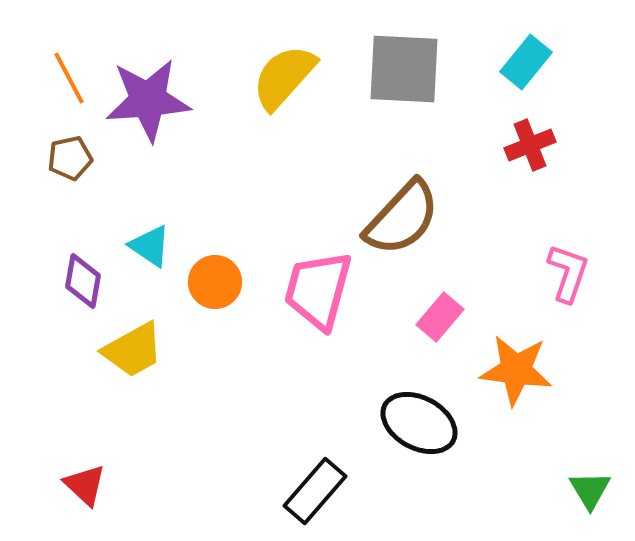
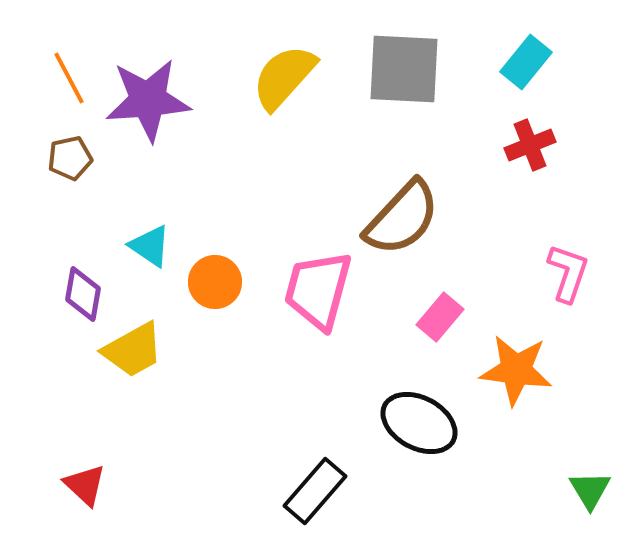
purple diamond: moved 13 px down
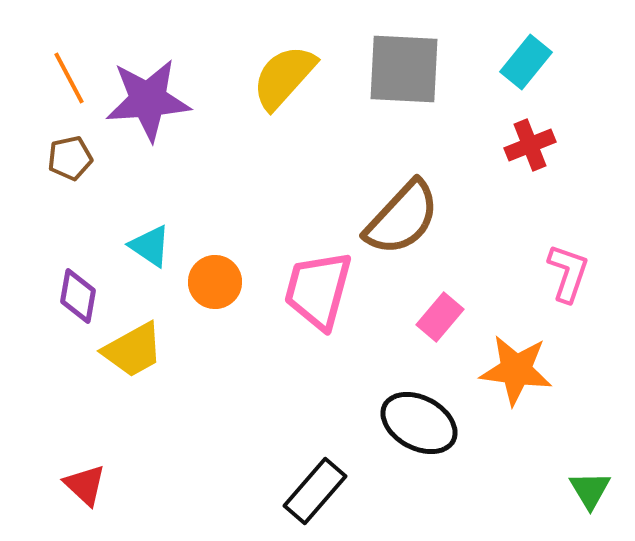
purple diamond: moved 5 px left, 2 px down
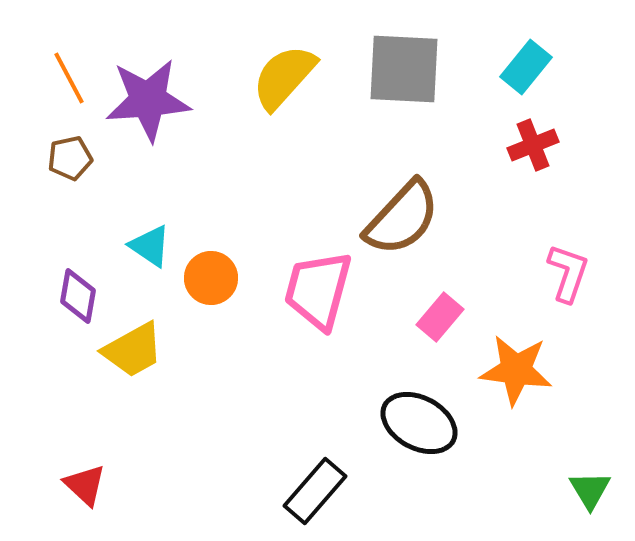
cyan rectangle: moved 5 px down
red cross: moved 3 px right
orange circle: moved 4 px left, 4 px up
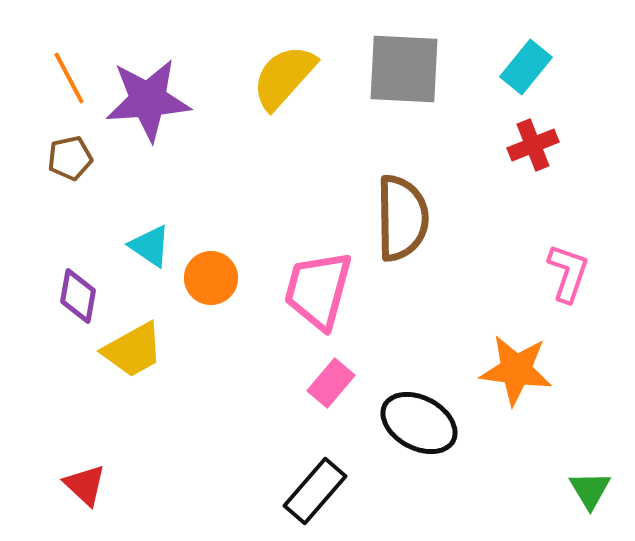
brown semicircle: rotated 44 degrees counterclockwise
pink rectangle: moved 109 px left, 66 px down
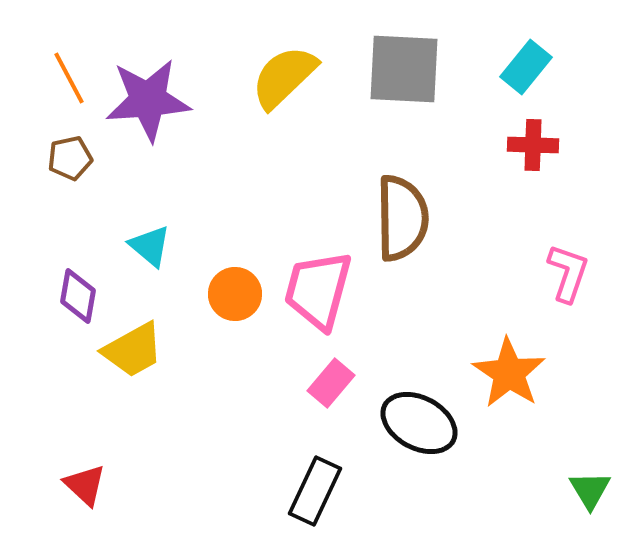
yellow semicircle: rotated 4 degrees clockwise
red cross: rotated 24 degrees clockwise
cyan triangle: rotated 6 degrees clockwise
orange circle: moved 24 px right, 16 px down
orange star: moved 7 px left, 3 px down; rotated 26 degrees clockwise
black rectangle: rotated 16 degrees counterclockwise
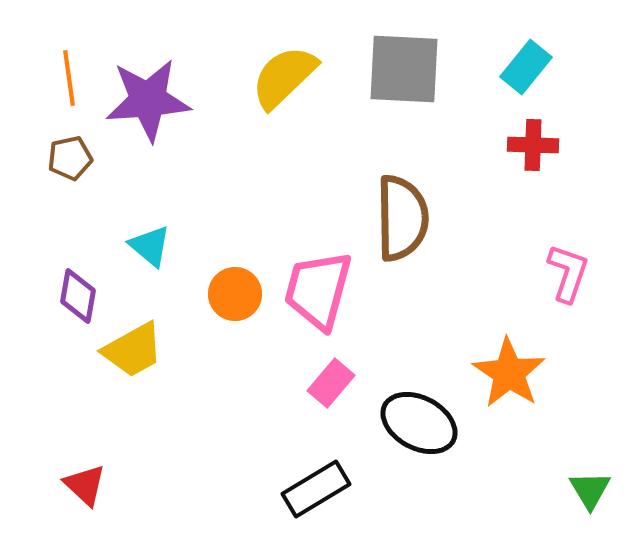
orange line: rotated 20 degrees clockwise
black rectangle: moved 1 px right, 2 px up; rotated 34 degrees clockwise
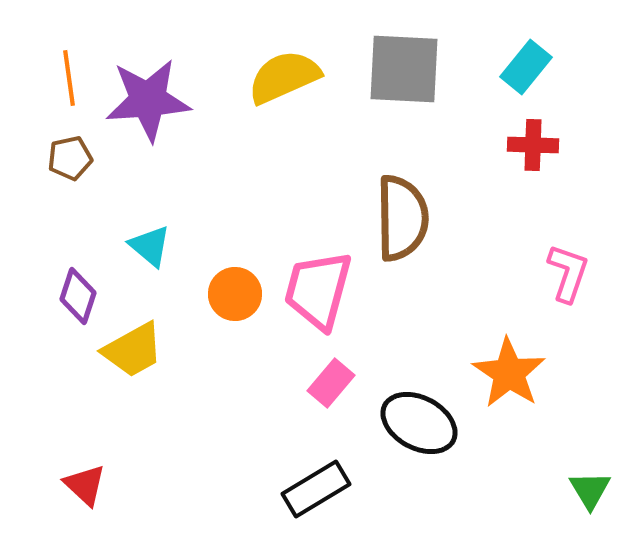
yellow semicircle: rotated 20 degrees clockwise
purple diamond: rotated 8 degrees clockwise
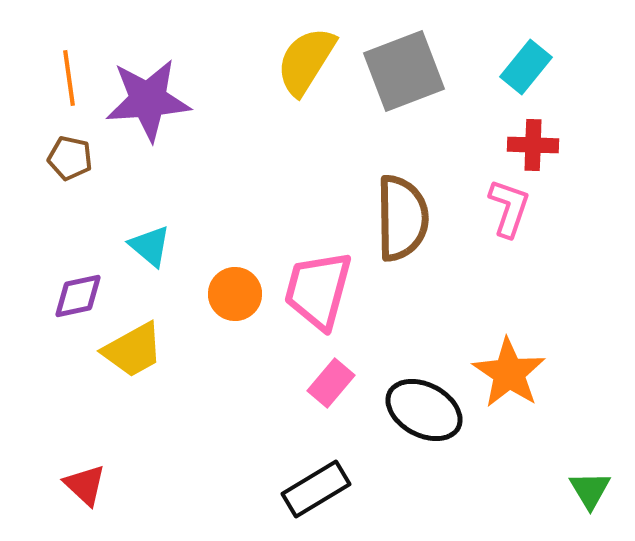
gray square: moved 2 px down; rotated 24 degrees counterclockwise
yellow semicircle: moved 22 px right, 16 px up; rotated 34 degrees counterclockwise
brown pentagon: rotated 24 degrees clockwise
pink L-shape: moved 59 px left, 65 px up
purple diamond: rotated 60 degrees clockwise
black ellipse: moved 5 px right, 13 px up
